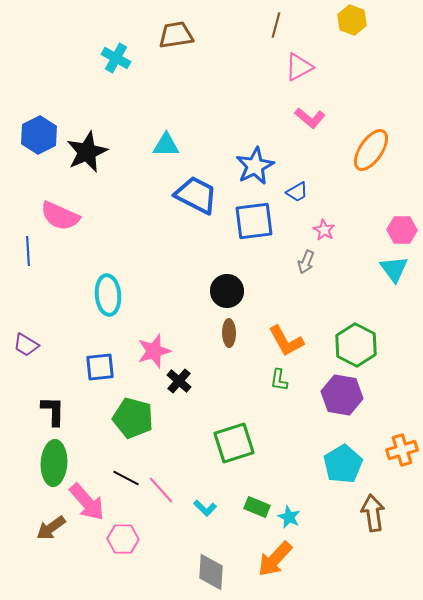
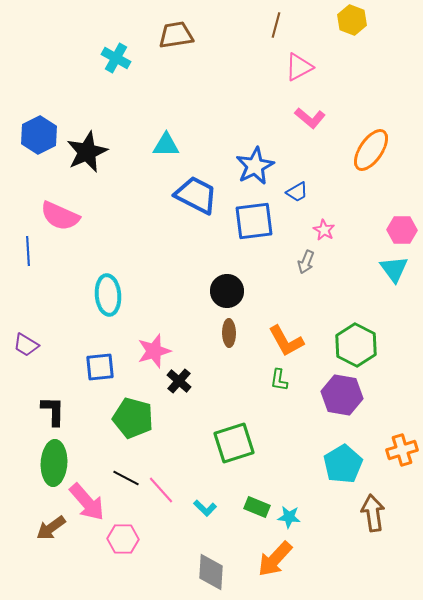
cyan star at (289, 517): rotated 20 degrees counterclockwise
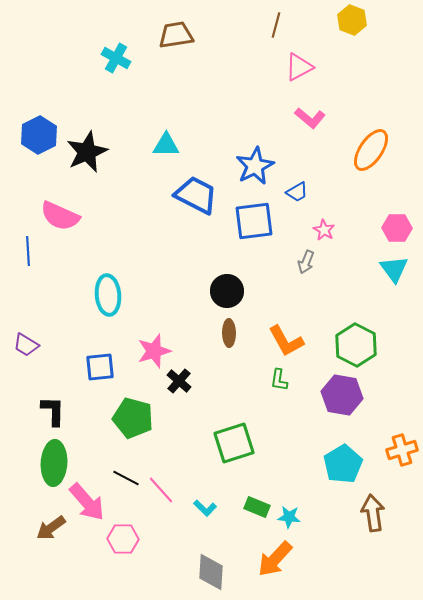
pink hexagon at (402, 230): moved 5 px left, 2 px up
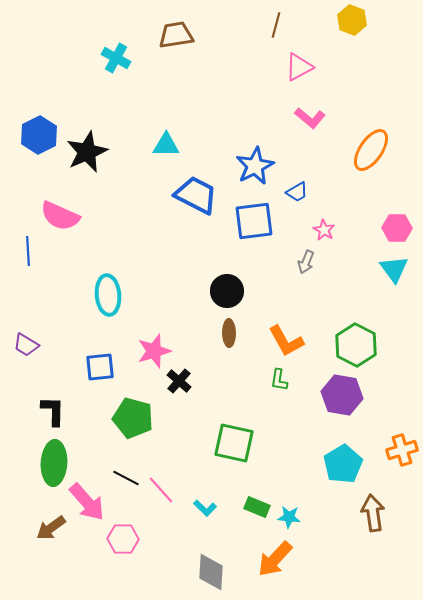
green square at (234, 443): rotated 30 degrees clockwise
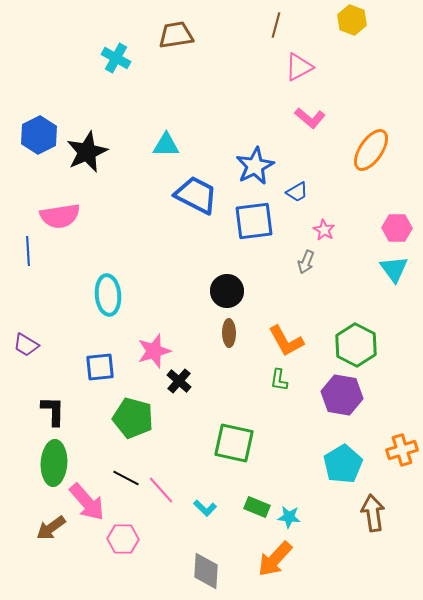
pink semicircle at (60, 216): rotated 33 degrees counterclockwise
gray diamond at (211, 572): moved 5 px left, 1 px up
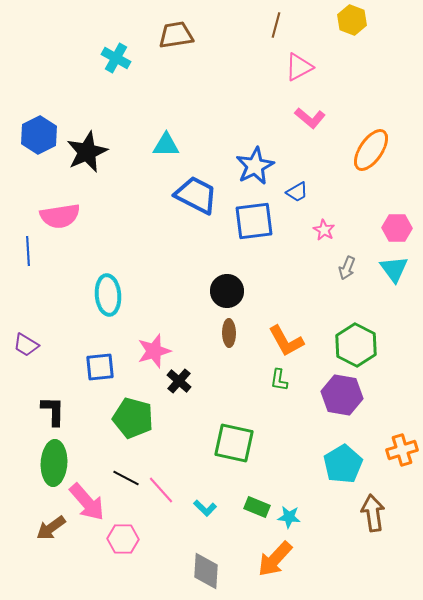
gray arrow at (306, 262): moved 41 px right, 6 px down
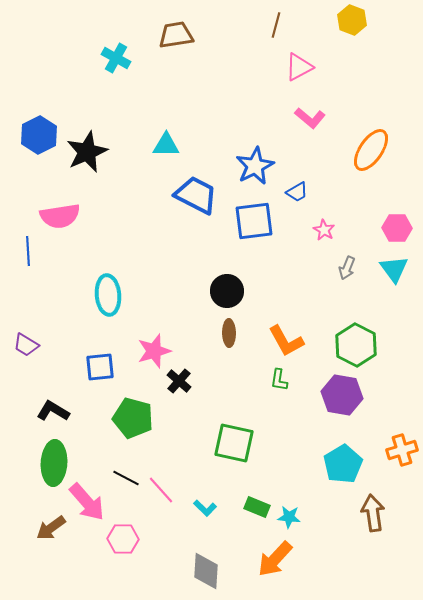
black L-shape at (53, 411): rotated 60 degrees counterclockwise
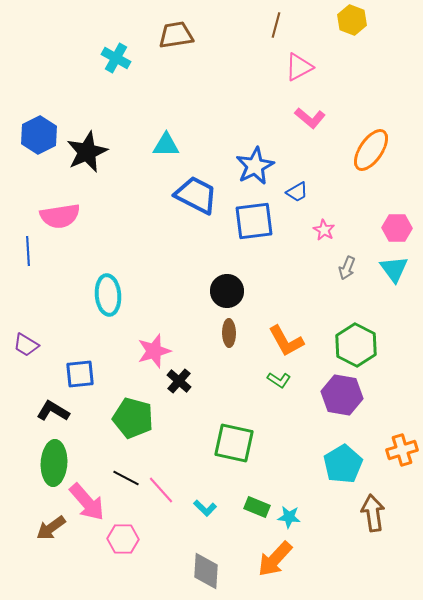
blue square at (100, 367): moved 20 px left, 7 px down
green L-shape at (279, 380): rotated 65 degrees counterclockwise
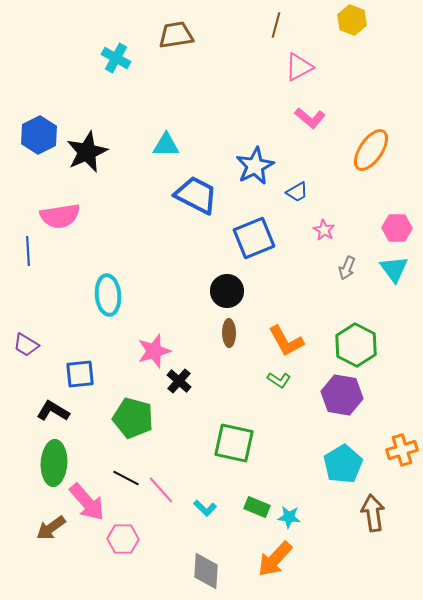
blue square at (254, 221): moved 17 px down; rotated 15 degrees counterclockwise
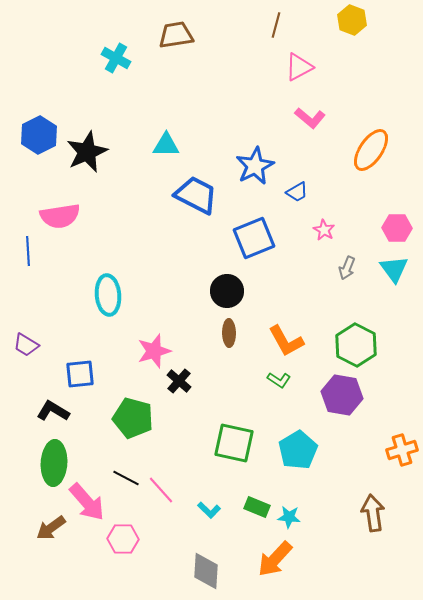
cyan pentagon at (343, 464): moved 45 px left, 14 px up
cyan L-shape at (205, 508): moved 4 px right, 2 px down
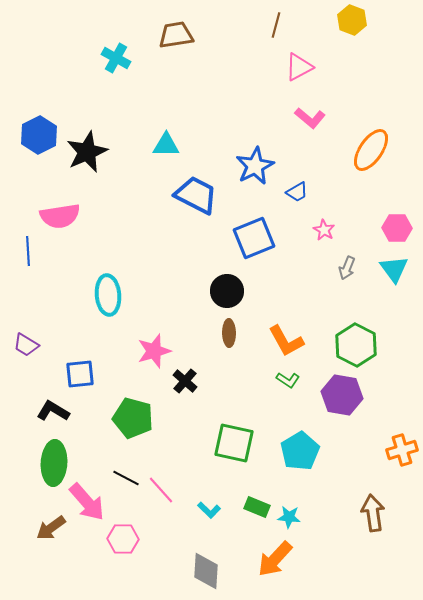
green L-shape at (279, 380): moved 9 px right
black cross at (179, 381): moved 6 px right
cyan pentagon at (298, 450): moved 2 px right, 1 px down
